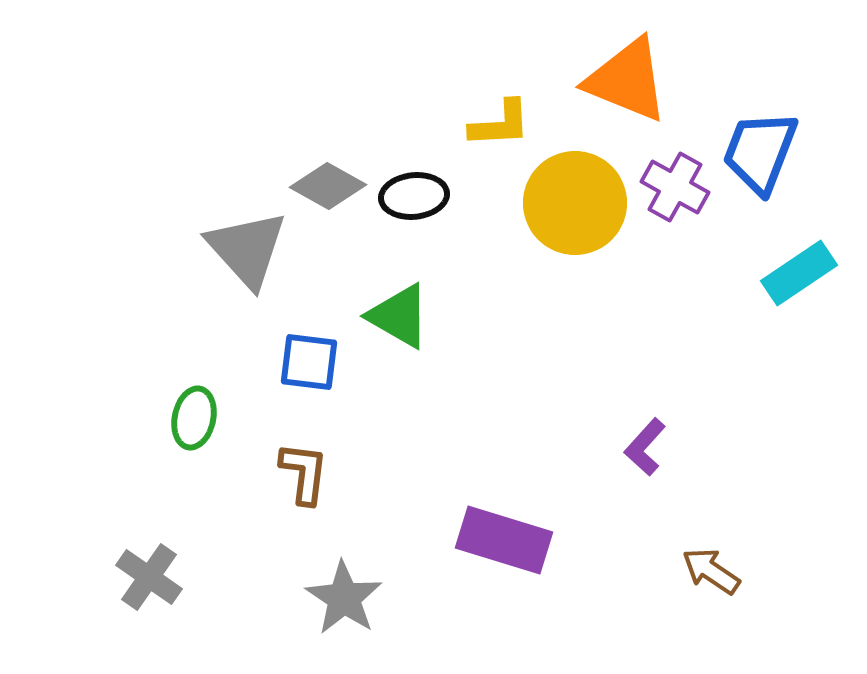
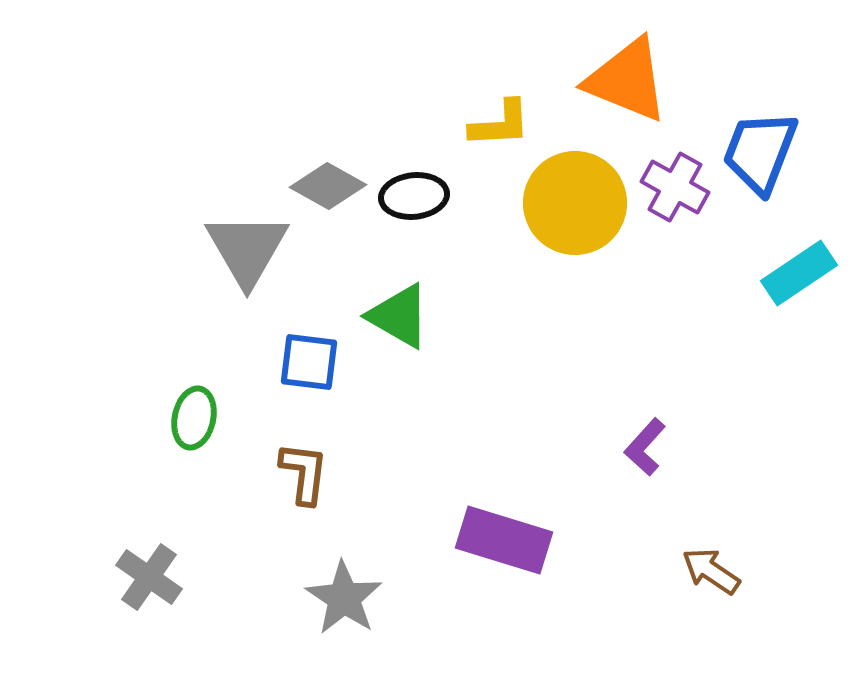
gray triangle: rotated 12 degrees clockwise
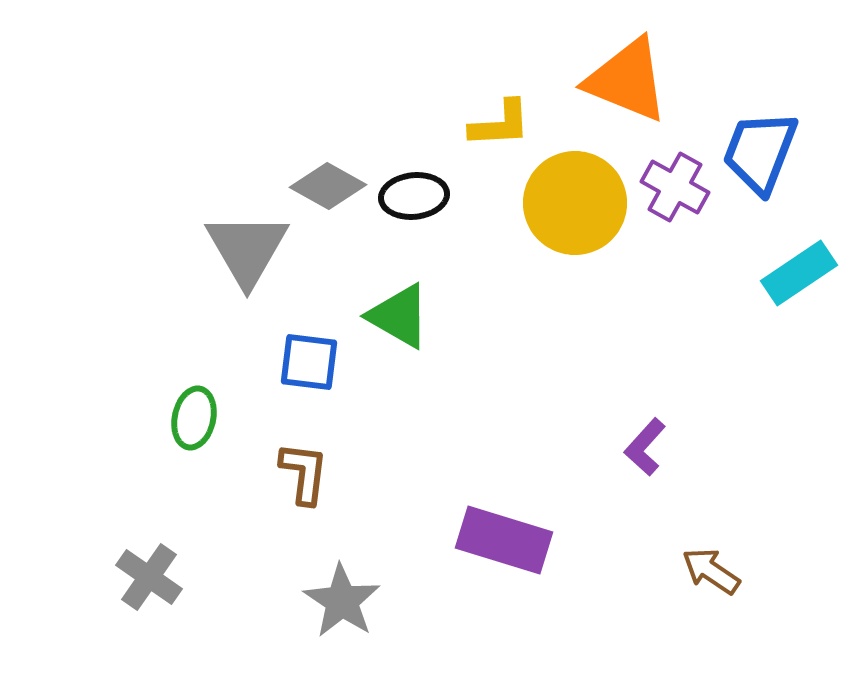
gray star: moved 2 px left, 3 px down
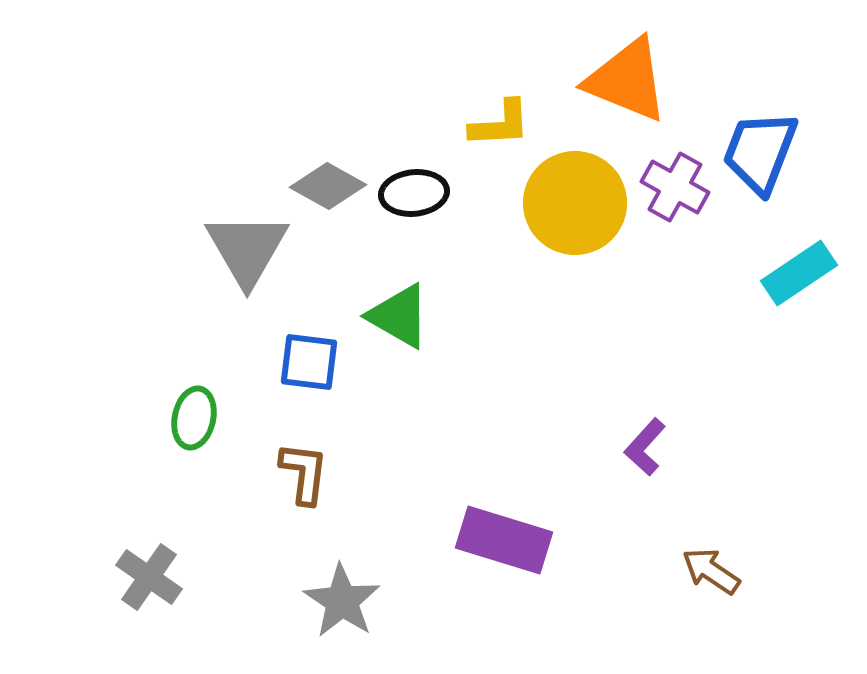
black ellipse: moved 3 px up
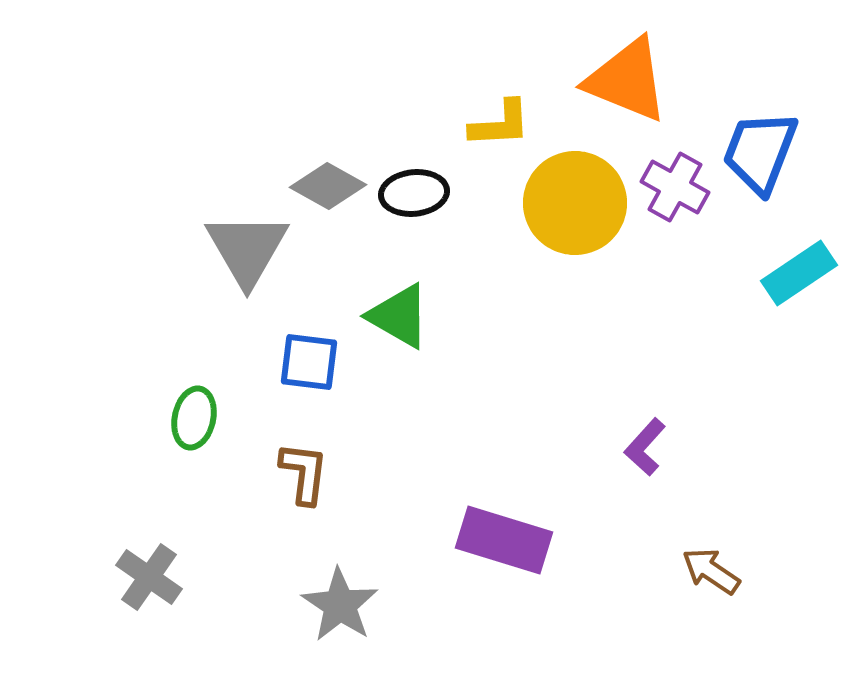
gray star: moved 2 px left, 4 px down
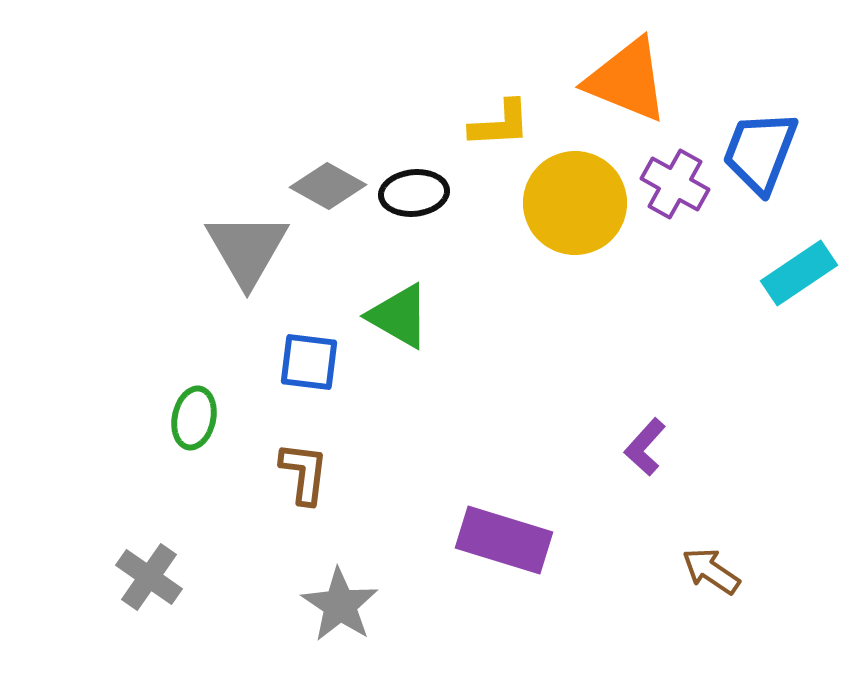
purple cross: moved 3 px up
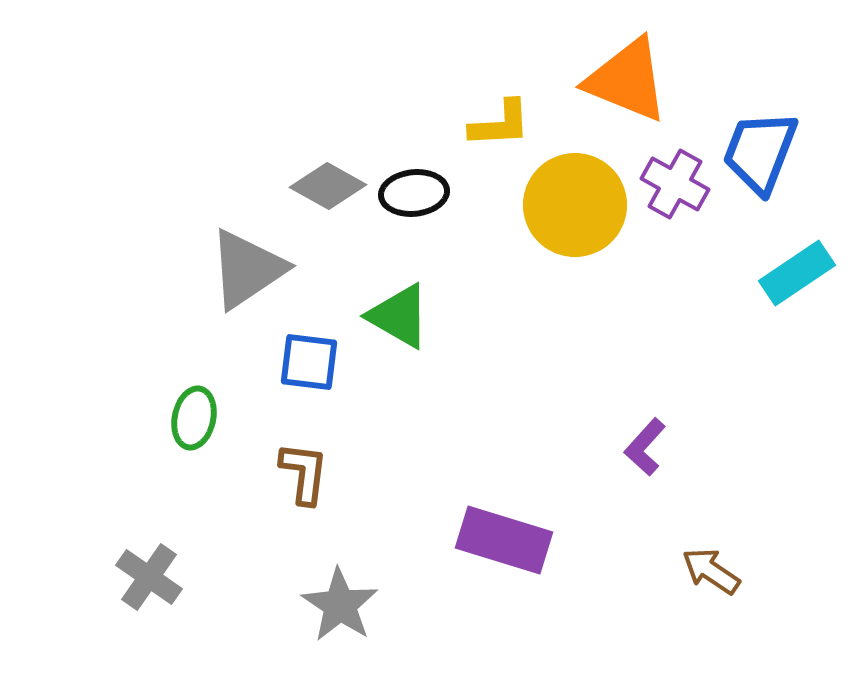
yellow circle: moved 2 px down
gray triangle: moved 20 px down; rotated 26 degrees clockwise
cyan rectangle: moved 2 px left
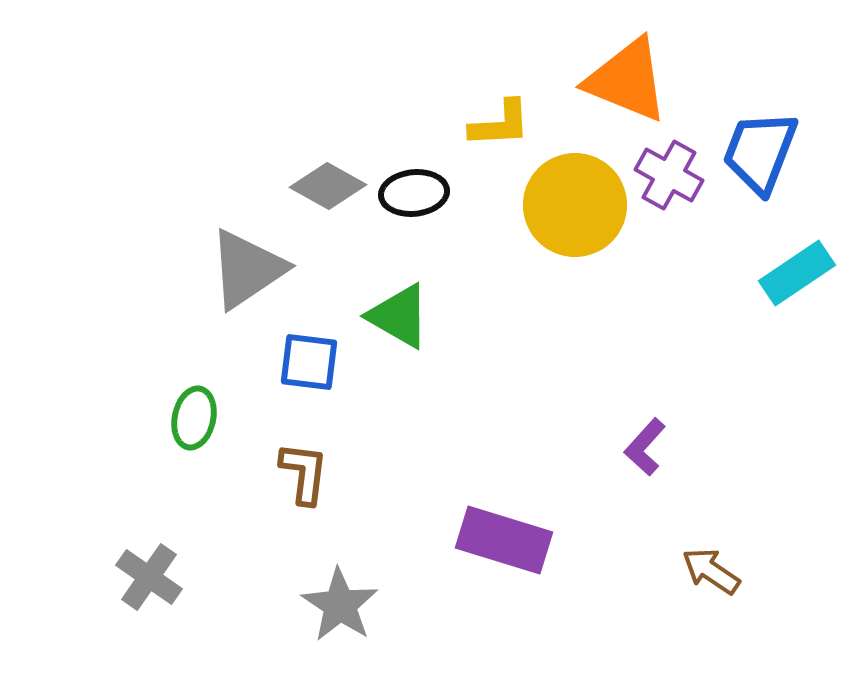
purple cross: moved 6 px left, 9 px up
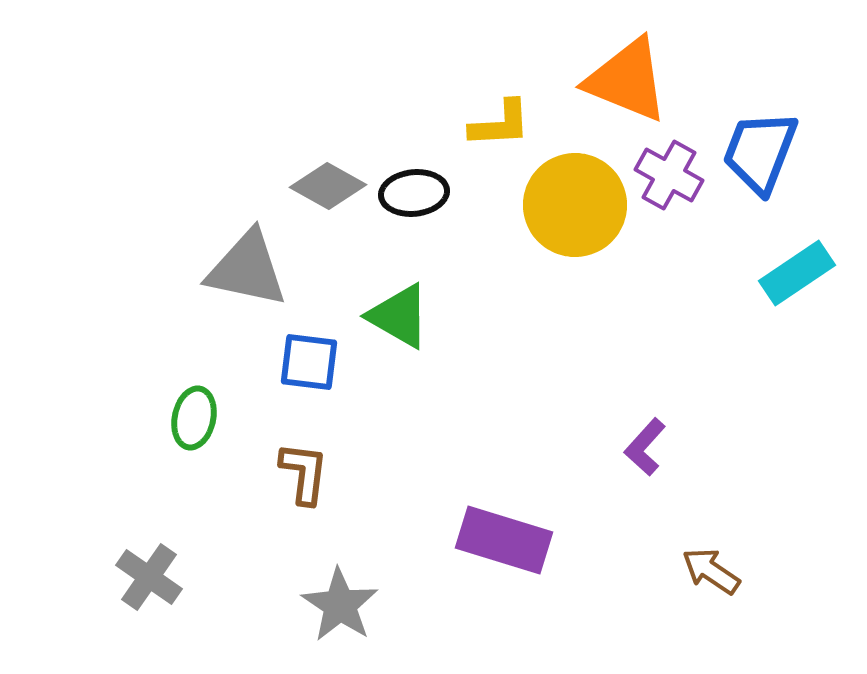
gray triangle: rotated 46 degrees clockwise
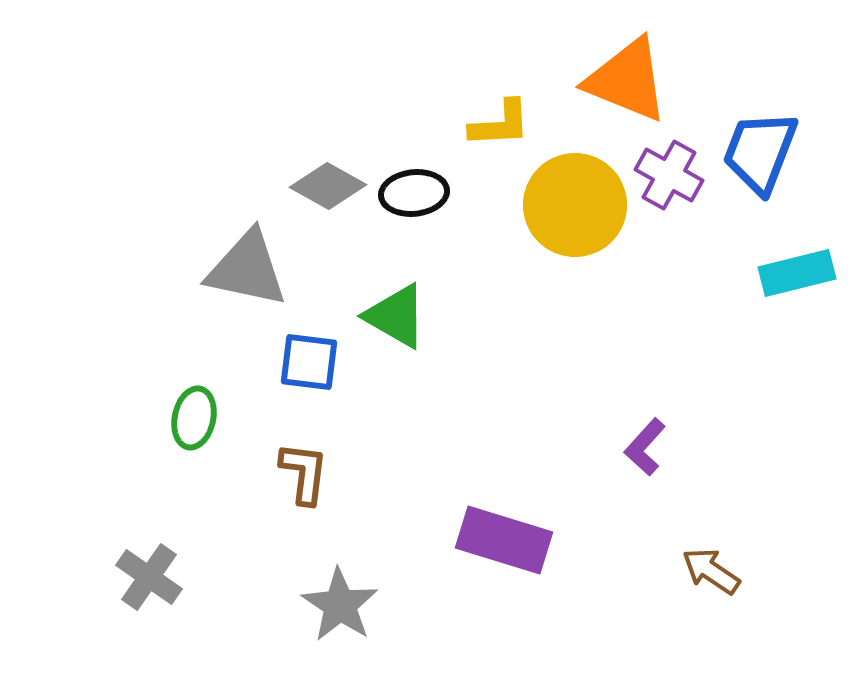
cyan rectangle: rotated 20 degrees clockwise
green triangle: moved 3 px left
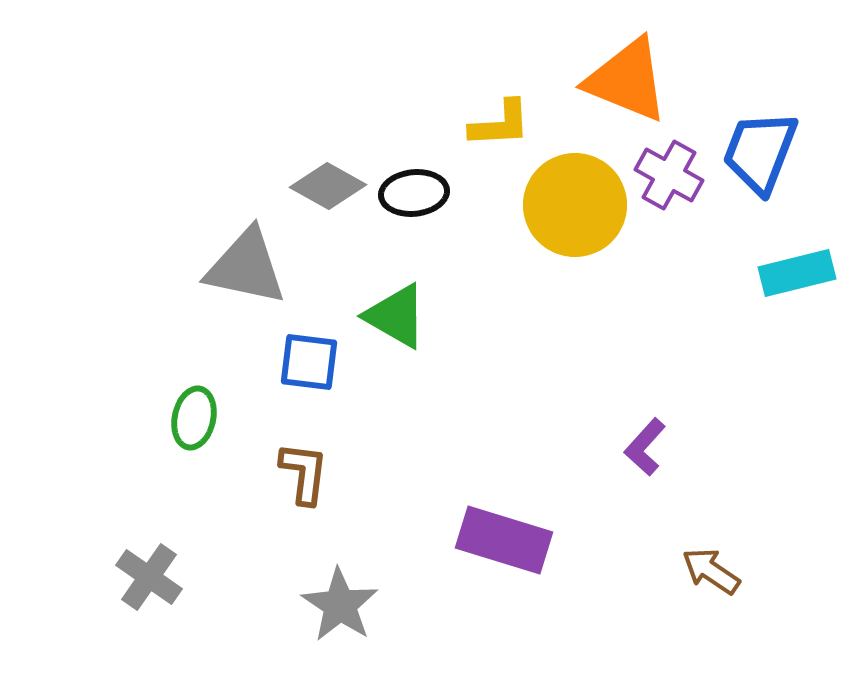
gray triangle: moved 1 px left, 2 px up
